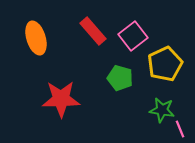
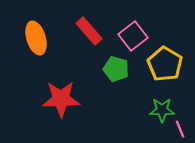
red rectangle: moved 4 px left
yellow pentagon: rotated 16 degrees counterclockwise
green pentagon: moved 4 px left, 9 px up
green star: rotated 10 degrees counterclockwise
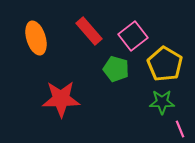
green star: moved 8 px up
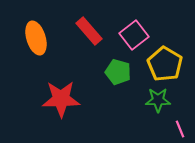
pink square: moved 1 px right, 1 px up
green pentagon: moved 2 px right, 3 px down
green star: moved 4 px left, 2 px up
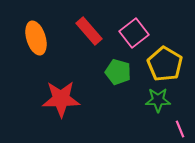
pink square: moved 2 px up
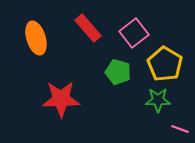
red rectangle: moved 1 px left, 3 px up
pink line: rotated 48 degrees counterclockwise
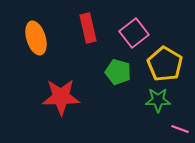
red rectangle: rotated 28 degrees clockwise
red star: moved 2 px up
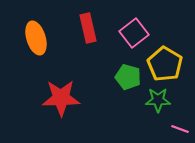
green pentagon: moved 10 px right, 5 px down
red star: moved 1 px down
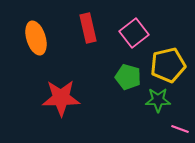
yellow pentagon: moved 3 px right, 1 px down; rotated 28 degrees clockwise
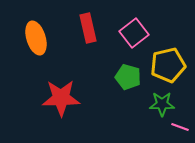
green star: moved 4 px right, 4 px down
pink line: moved 2 px up
